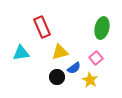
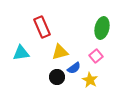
pink square: moved 2 px up
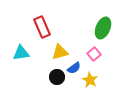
green ellipse: moved 1 px right; rotated 10 degrees clockwise
pink square: moved 2 px left, 2 px up
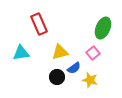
red rectangle: moved 3 px left, 3 px up
pink square: moved 1 px left, 1 px up
yellow star: rotated 14 degrees counterclockwise
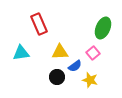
yellow triangle: rotated 12 degrees clockwise
blue semicircle: moved 1 px right, 2 px up
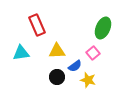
red rectangle: moved 2 px left, 1 px down
yellow triangle: moved 3 px left, 1 px up
yellow star: moved 2 px left
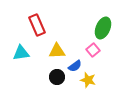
pink square: moved 3 px up
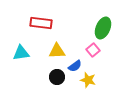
red rectangle: moved 4 px right, 2 px up; rotated 60 degrees counterclockwise
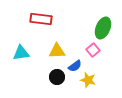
red rectangle: moved 4 px up
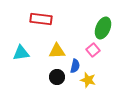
blue semicircle: rotated 40 degrees counterclockwise
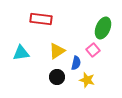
yellow triangle: rotated 30 degrees counterclockwise
blue semicircle: moved 1 px right, 3 px up
yellow star: moved 1 px left
